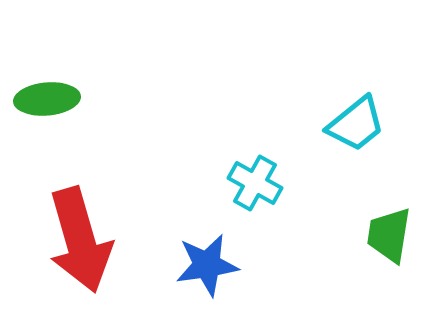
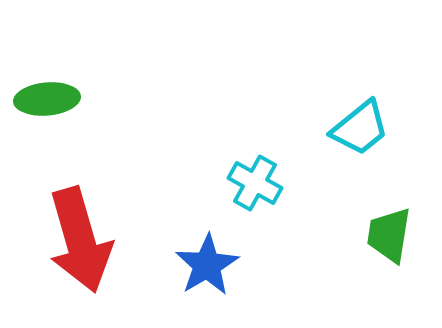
cyan trapezoid: moved 4 px right, 4 px down
blue star: rotated 22 degrees counterclockwise
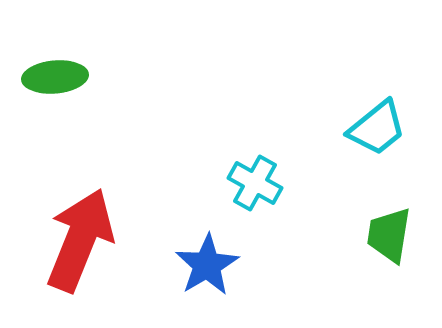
green ellipse: moved 8 px right, 22 px up
cyan trapezoid: moved 17 px right
red arrow: rotated 142 degrees counterclockwise
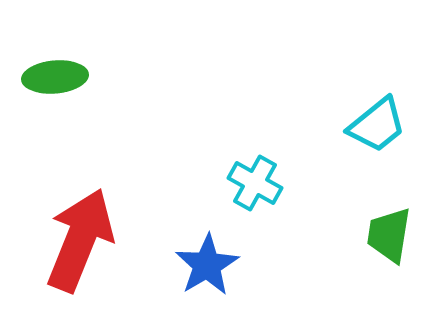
cyan trapezoid: moved 3 px up
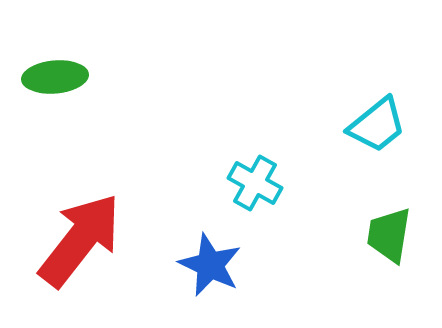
red arrow: rotated 16 degrees clockwise
blue star: moved 3 px right; rotated 16 degrees counterclockwise
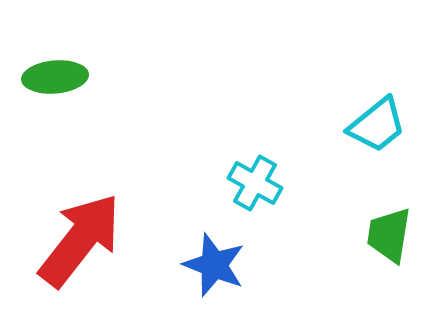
blue star: moved 4 px right; rotated 4 degrees counterclockwise
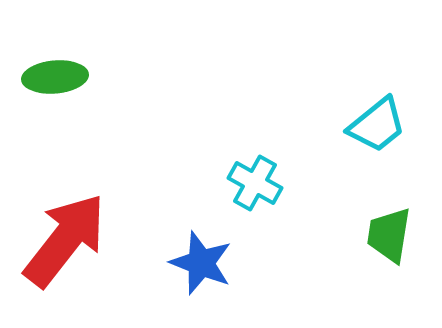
red arrow: moved 15 px left
blue star: moved 13 px left, 2 px up
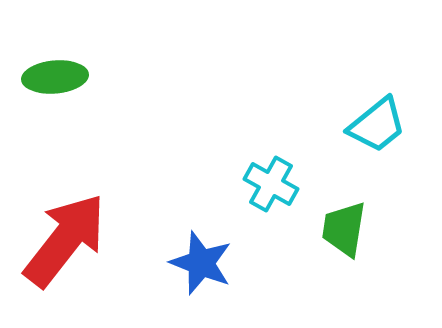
cyan cross: moved 16 px right, 1 px down
green trapezoid: moved 45 px left, 6 px up
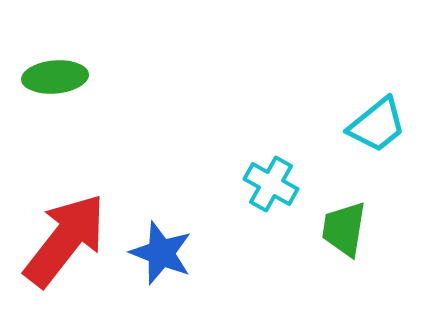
blue star: moved 40 px left, 10 px up
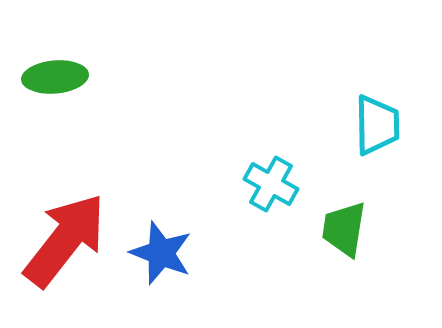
cyan trapezoid: rotated 52 degrees counterclockwise
